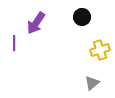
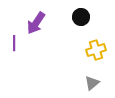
black circle: moved 1 px left
yellow cross: moved 4 px left
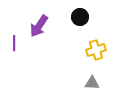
black circle: moved 1 px left
purple arrow: moved 3 px right, 3 px down
gray triangle: rotated 42 degrees clockwise
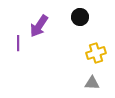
purple line: moved 4 px right
yellow cross: moved 3 px down
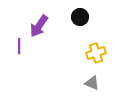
purple line: moved 1 px right, 3 px down
gray triangle: rotated 21 degrees clockwise
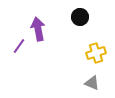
purple arrow: moved 1 px left, 3 px down; rotated 135 degrees clockwise
purple line: rotated 35 degrees clockwise
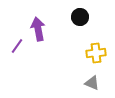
purple line: moved 2 px left
yellow cross: rotated 12 degrees clockwise
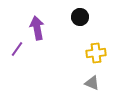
purple arrow: moved 1 px left, 1 px up
purple line: moved 3 px down
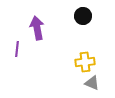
black circle: moved 3 px right, 1 px up
purple line: rotated 28 degrees counterclockwise
yellow cross: moved 11 px left, 9 px down
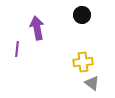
black circle: moved 1 px left, 1 px up
yellow cross: moved 2 px left
gray triangle: rotated 14 degrees clockwise
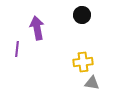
gray triangle: rotated 28 degrees counterclockwise
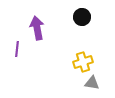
black circle: moved 2 px down
yellow cross: rotated 12 degrees counterclockwise
